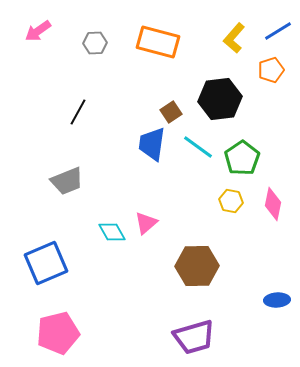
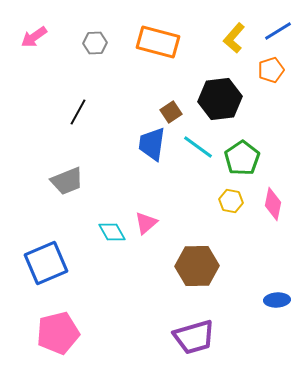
pink arrow: moved 4 px left, 6 px down
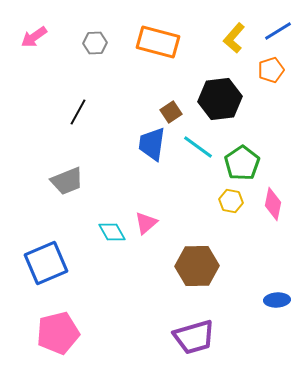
green pentagon: moved 5 px down
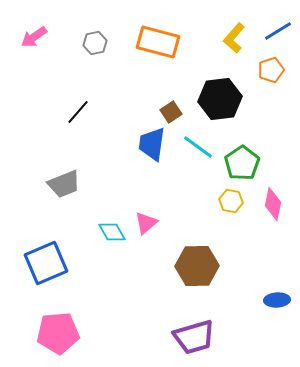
gray hexagon: rotated 10 degrees counterclockwise
black line: rotated 12 degrees clockwise
gray trapezoid: moved 3 px left, 3 px down
pink pentagon: rotated 9 degrees clockwise
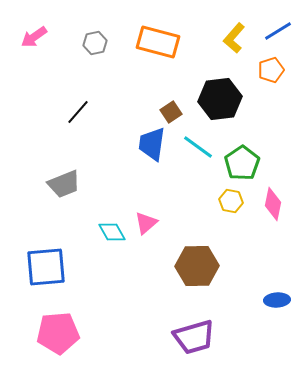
blue square: moved 4 px down; rotated 18 degrees clockwise
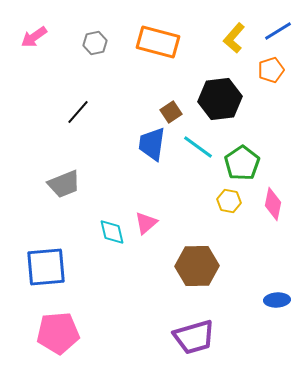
yellow hexagon: moved 2 px left
cyan diamond: rotated 16 degrees clockwise
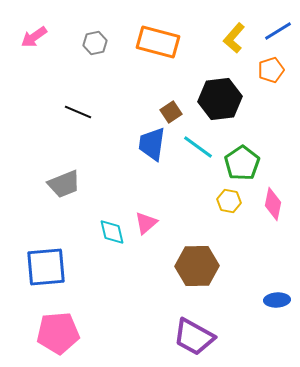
black line: rotated 72 degrees clockwise
purple trapezoid: rotated 45 degrees clockwise
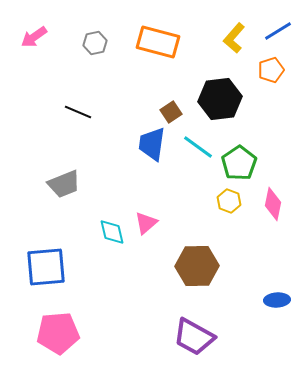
green pentagon: moved 3 px left
yellow hexagon: rotated 10 degrees clockwise
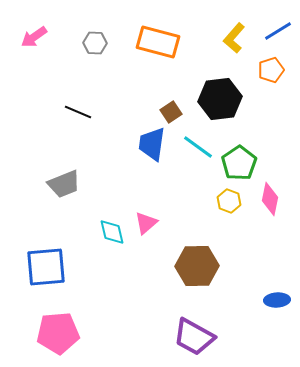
gray hexagon: rotated 15 degrees clockwise
pink diamond: moved 3 px left, 5 px up
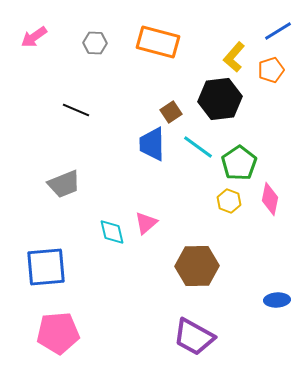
yellow L-shape: moved 19 px down
black line: moved 2 px left, 2 px up
blue trapezoid: rotated 9 degrees counterclockwise
